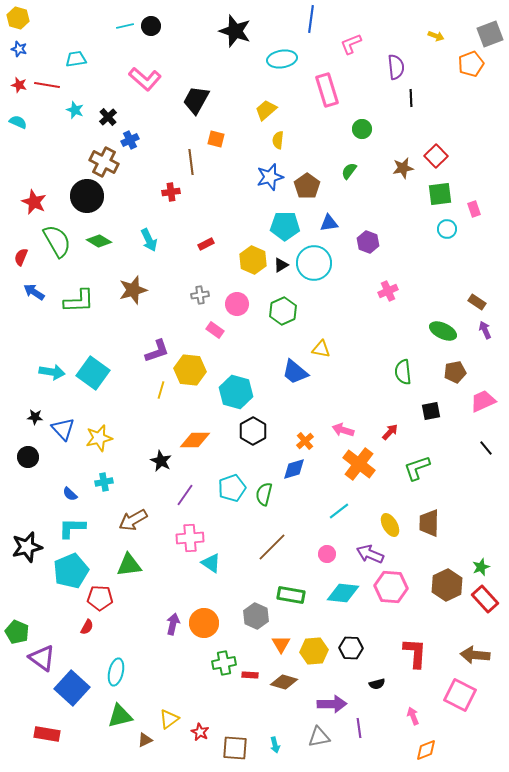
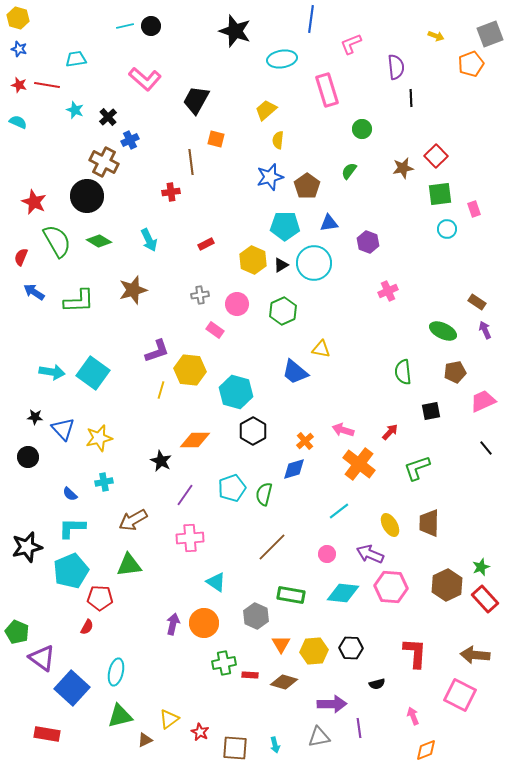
cyan triangle at (211, 563): moved 5 px right, 19 px down
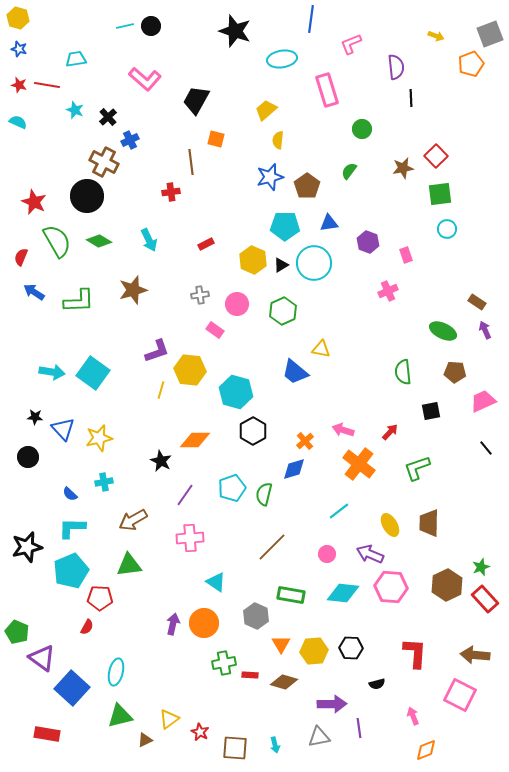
pink rectangle at (474, 209): moved 68 px left, 46 px down
brown pentagon at (455, 372): rotated 15 degrees clockwise
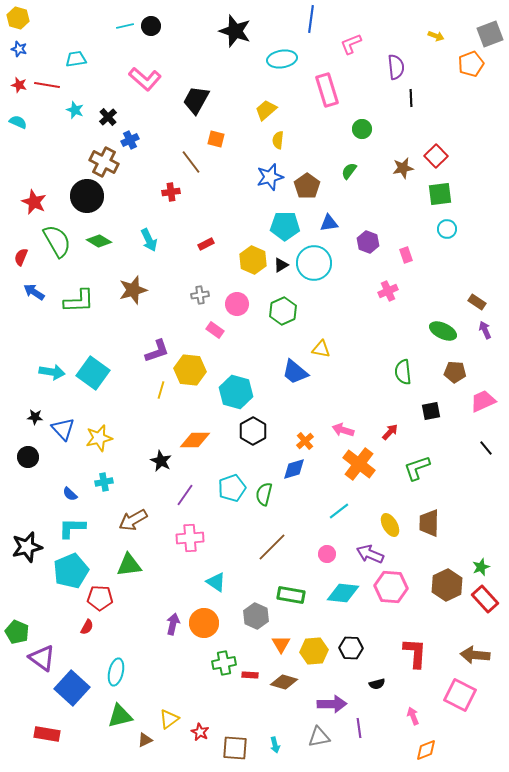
brown line at (191, 162): rotated 30 degrees counterclockwise
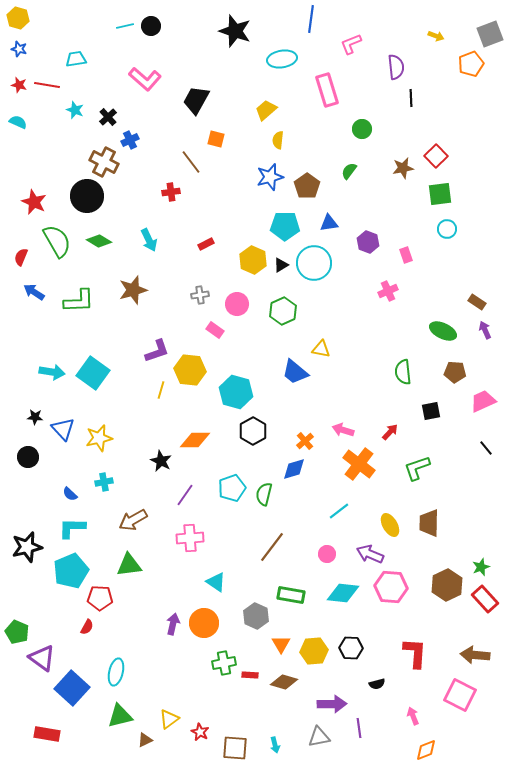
brown line at (272, 547): rotated 8 degrees counterclockwise
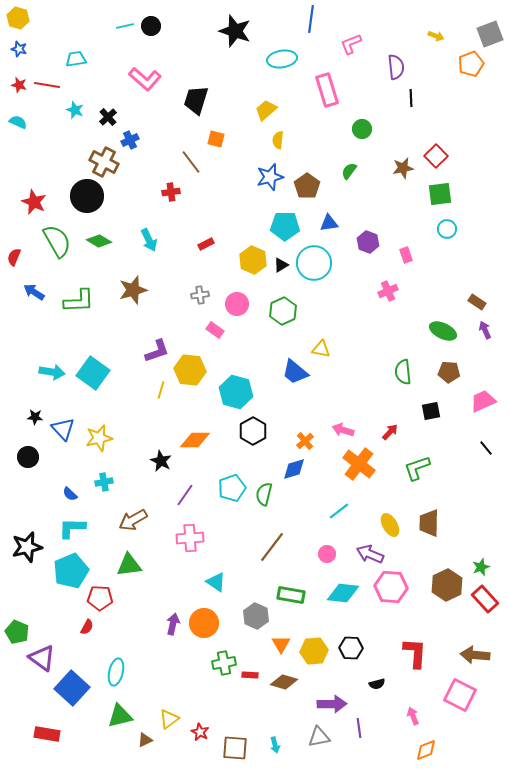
black trapezoid at (196, 100): rotated 12 degrees counterclockwise
red semicircle at (21, 257): moved 7 px left
brown pentagon at (455, 372): moved 6 px left
